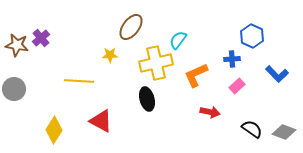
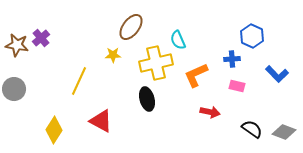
cyan semicircle: rotated 60 degrees counterclockwise
yellow star: moved 3 px right
yellow line: rotated 68 degrees counterclockwise
pink rectangle: rotated 56 degrees clockwise
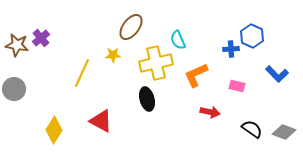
blue cross: moved 1 px left, 10 px up
yellow line: moved 3 px right, 8 px up
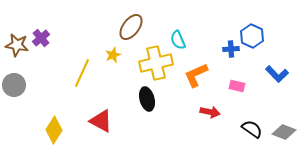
yellow star: rotated 21 degrees counterclockwise
gray circle: moved 4 px up
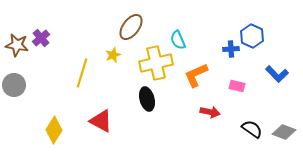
yellow line: rotated 8 degrees counterclockwise
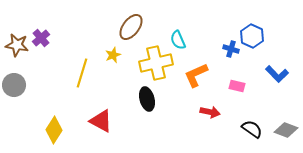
blue cross: rotated 21 degrees clockwise
gray diamond: moved 2 px right, 2 px up
